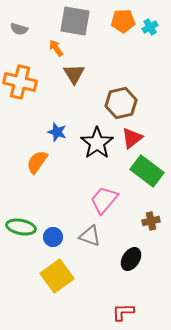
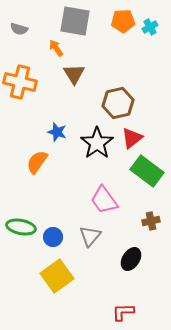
brown hexagon: moved 3 px left
pink trapezoid: rotated 76 degrees counterclockwise
gray triangle: rotated 50 degrees clockwise
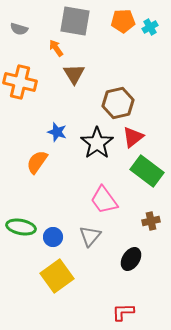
red triangle: moved 1 px right, 1 px up
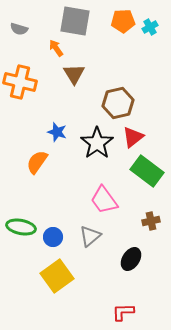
gray triangle: rotated 10 degrees clockwise
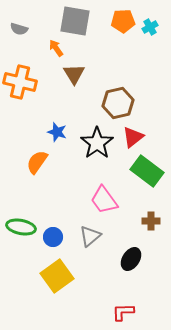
brown cross: rotated 12 degrees clockwise
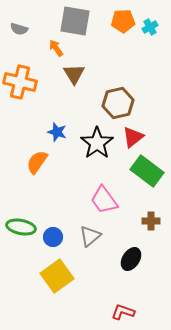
red L-shape: rotated 20 degrees clockwise
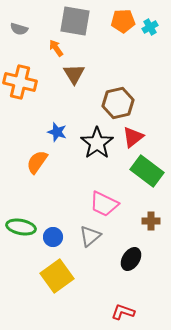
pink trapezoid: moved 4 px down; rotated 28 degrees counterclockwise
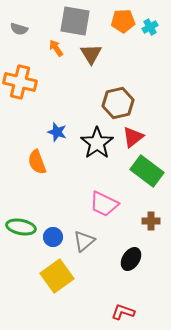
brown triangle: moved 17 px right, 20 px up
orange semicircle: rotated 55 degrees counterclockwise
gray triangle: moved 6 px left, 5 px down
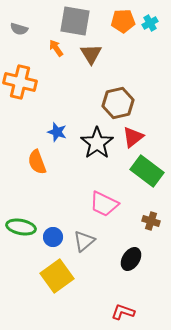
cyan cross: moved 4 px up
brown cross: rotated 18 degrees clockwise
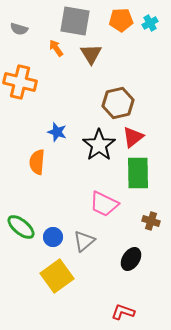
orange pentagon: moved 2 px left, 1 px up
black star: moved 2 px right, 2 px down
orange semicircle: rotated 25 degrees clockwise
green rectangle: moved 9 px left, 2 px down; rotated 52 degrees clockwise
green ellipse: rotated 28 degrees clockwise
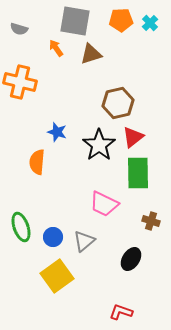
cyan cross: rotated 14 degrees counterclockwise
brown triangle: rotated 45 degrees clockwise
green ellipse: rotated 32 degrees clockwise
red L-shape: moved 2 px left
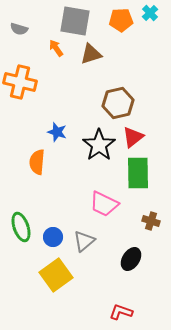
cyan cross: moved 10 px up
yellow square: moved 1 px left, 1 px up
